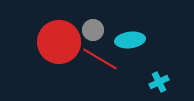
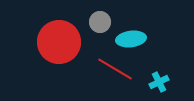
gray circle: moved 7 px right, 8 px up
cyan ellipse: moved 1 px right, 1 px up
red line: moved 15 px right, 10 px down
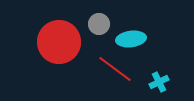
gray circle: moved 1 px left, 2 px down
red line: rotated 6 degrees clockwise
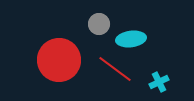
red circle: moved 18 px down
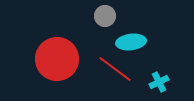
gray circle: moved 6 px right, 8 px up
cyan ellipse: moved 3 px down
red circle: moved 2 px left, 1 px up
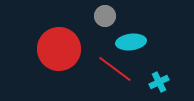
red circle: moved 2 px right, 10 px up
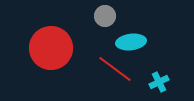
red circle: moved 8 px left, 1 px up
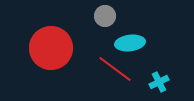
cyan ellipse: moved 1 px left, 1 px down
